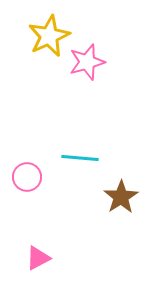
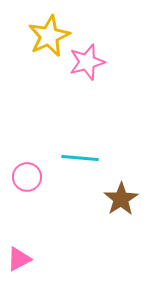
brown star: moved 2 px down
pink triangle: moved 19 px left, 1 px down
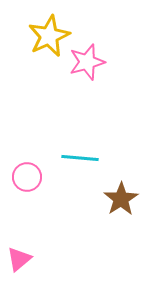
pink triangle: rotated 12 degrees counterclockwise
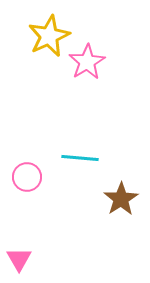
pink star: rotated 15 degrees counterclockwise
pink triangle: rotated 20 degrees counterclockwise
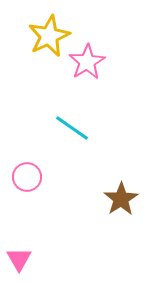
cyan line: moved 8 px left, 30 px up; rotated 30 degrees clockwise
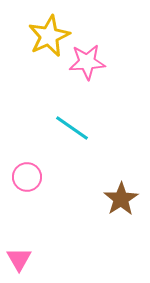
pink star: rotated 27 degrees clockwise
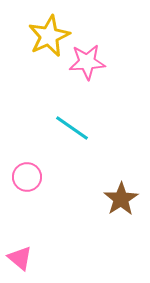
pink triangle: moved 1 px right, 1 px up; rotated 20 degrees counterclockwise
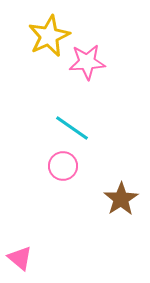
pink circle: moved 36 px right, 11 px up
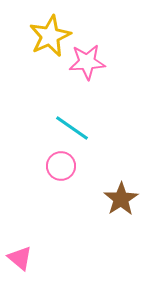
yellow star: moved 1 px right
pink circle: moved 2 px left
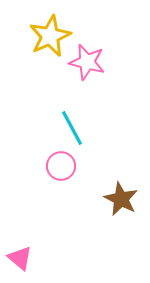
pink star: rotated 18 degrees clockwise
cyan line: rotated 27 degrees clockwise
brown star: rotated 12 degrees counterclockwise
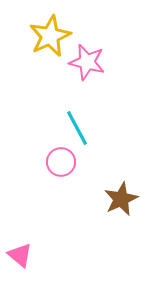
cyan line: moved 5 px right
pink circle: moved 4 px up
brown star: rotated 20 degrees clockwise
pink triangle: moved 3 px up
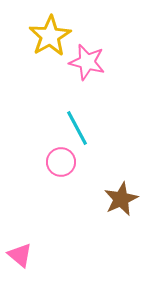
yellow star: rotated 6 degrees counterclockwise
